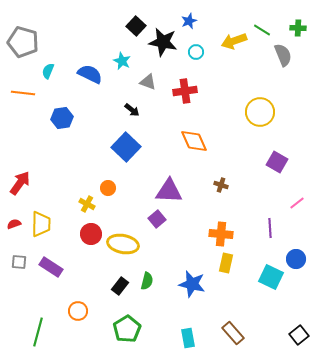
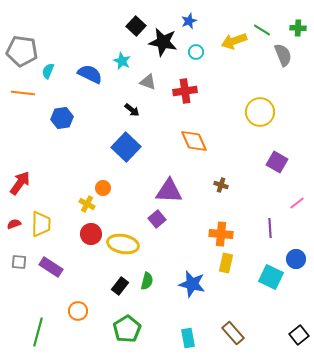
gray pentagon at (23, 42): moved 1 px left, 9 px down; rotated 8 degrees counterclockwise
orange circle at (108, 188): moved 5 px left
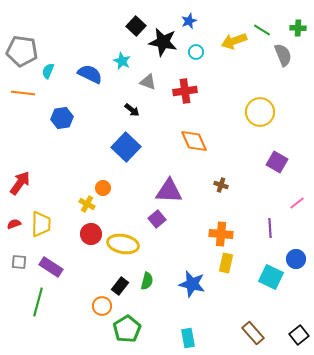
orange circle at (78, 311): moved 24 px right, 5 px up
green line at (38, 332): moved 30 px up
brown rectangle at (233, 333): moved 20 px right
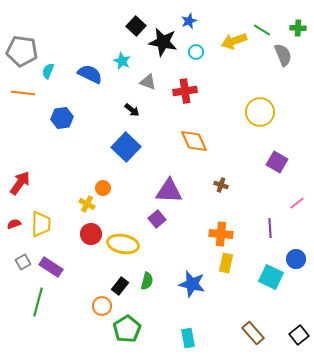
gray square at (19, 262): moved 4 px right; rotated 35 degrees counterclockwise
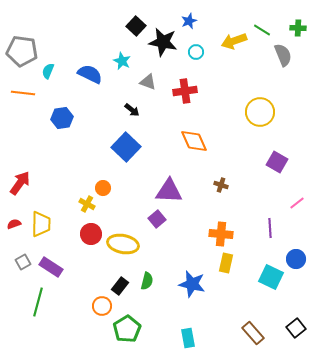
black square at (299, 335): moved 3 px left, 7 px up
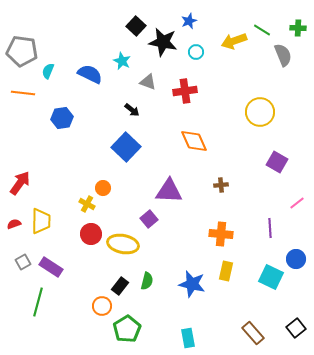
brown cross at (221, 185): rotated 24 degrees counterclockwise
purple square at (157, 219): moved 8 px left
yellow trapezoid at (41, 224): moved 3 px up
yellow rectangle at (226, 263): moved 8 px down
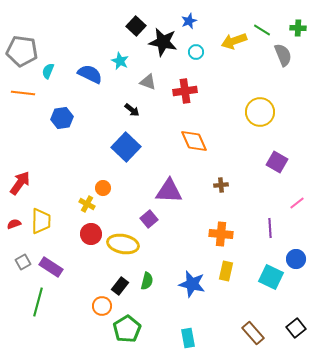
cyan star at (122, 61): moved 2 px left
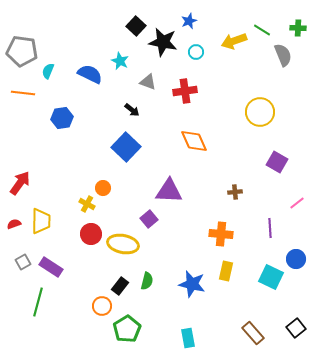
brown cross at (221, 185): moved 14 px right, 7 px down
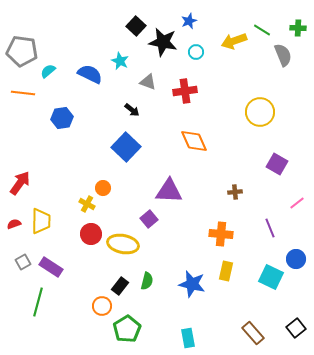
cyan semicircle at (48, 71): rotated 28 degrees clockwise
purple square at (277, 162): moved 2 px down
purple line at (270, 228): rotated 18 degrees counterclockwise
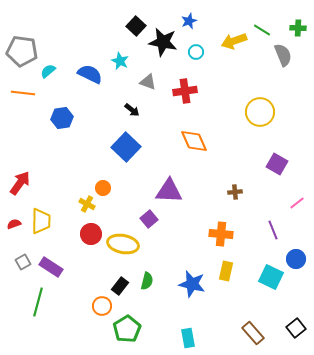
purple line at (270, 228): moved 3 px right, 2 px down
